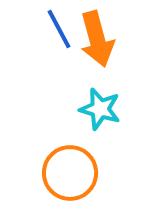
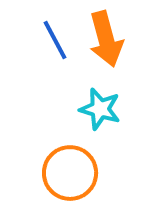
blue line: moved 4 px left, 11 px down
orange arrow: moved 9 px right
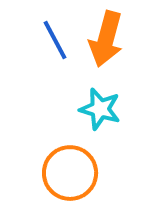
orange arrow: rotated 30 degrees clockwise
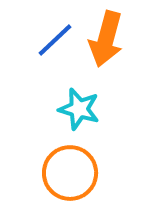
blue line: rotated 75 degrees clockwise
cyan star: moved 21 px left
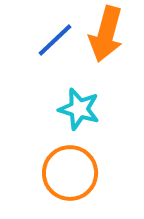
orange arrow: moved 5 px up
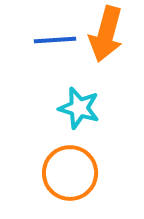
blue line: rotated 39 degrees clockwise
cyan star: moved 1 px up
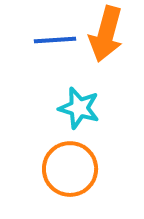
orange circle: moved 4 px up
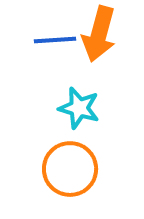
orange arrow: moved 7 px left
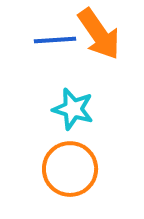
orange arrow: rotated 50 degrees counterclockwise
cyan star: moved 6 px left, 1 px down
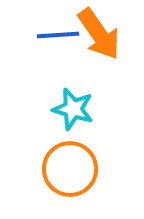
blue line: moved 3 px right, 5 px up
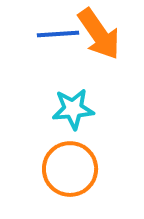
blue line: moved 1 px up
cyan star: rotated 21 degrees counterclockwise
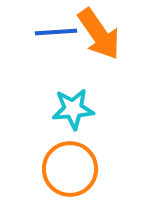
blue line: moved 2 px left, 2 px up
